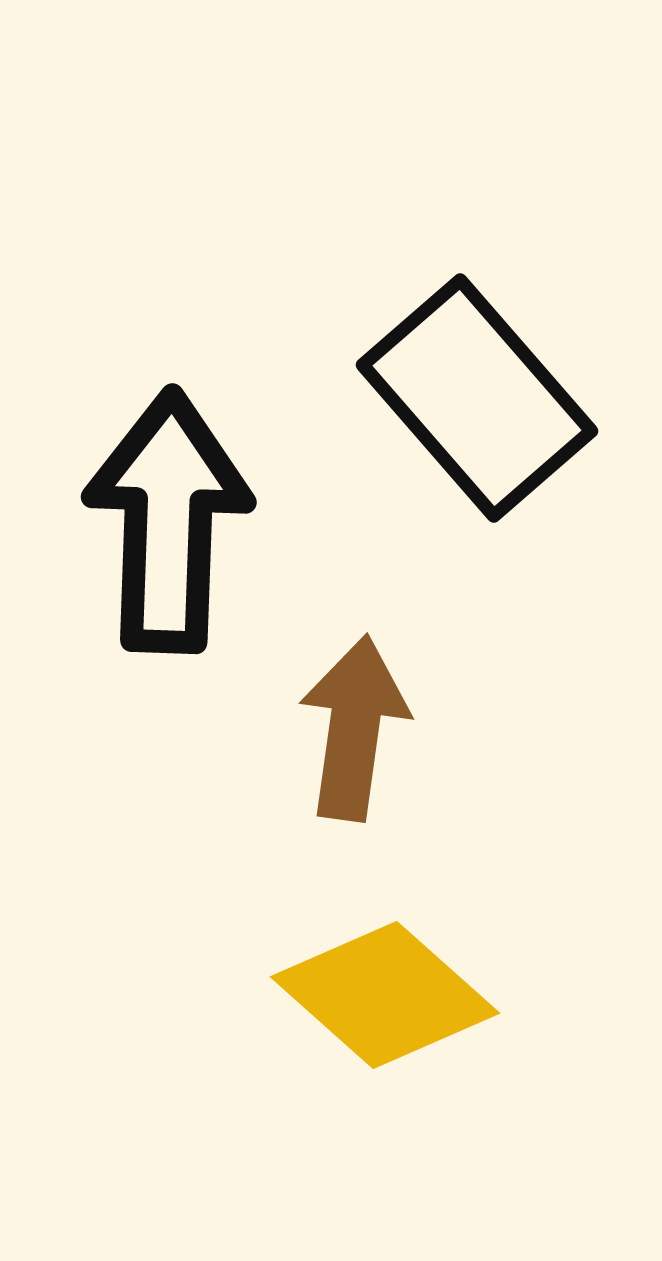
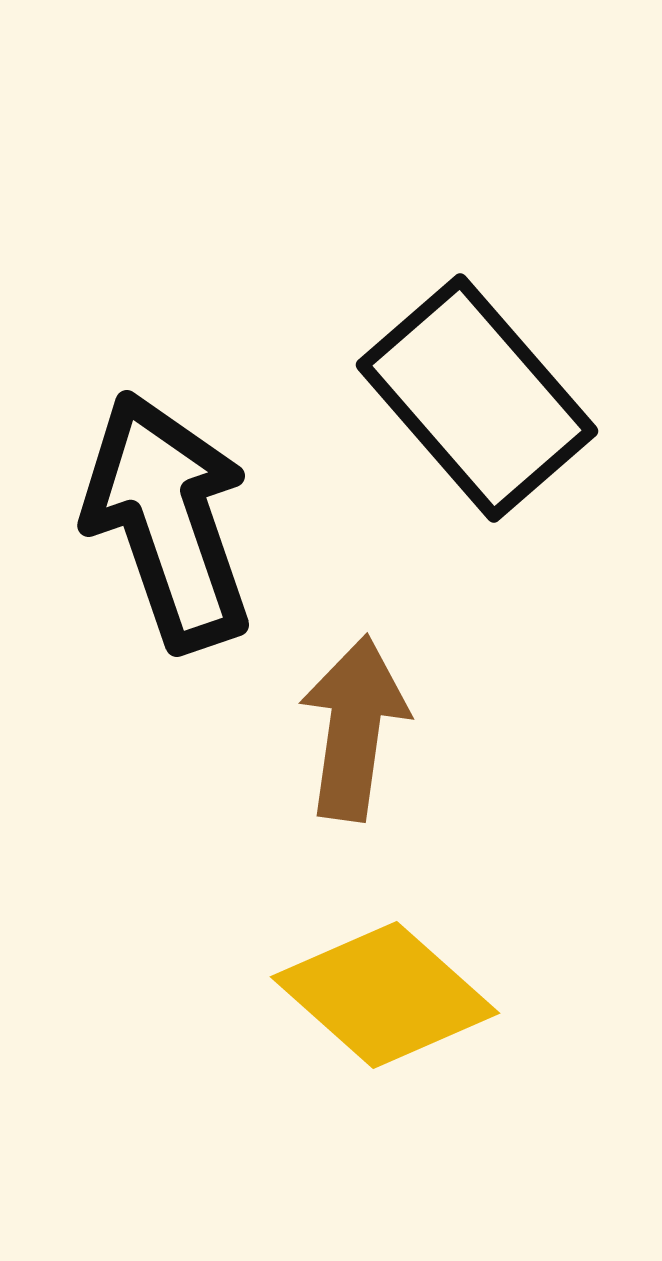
black arrow: rotated 21 degrees counterclockwise
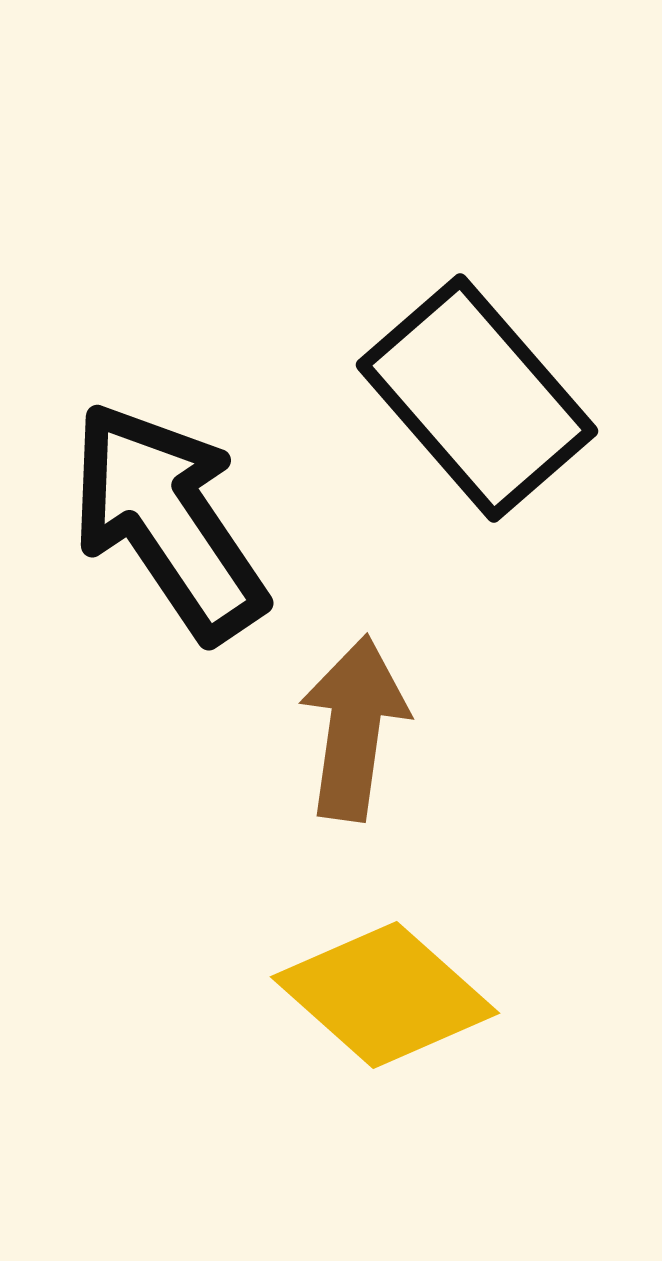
black arrow: rotated 15 degrees counterclockwise
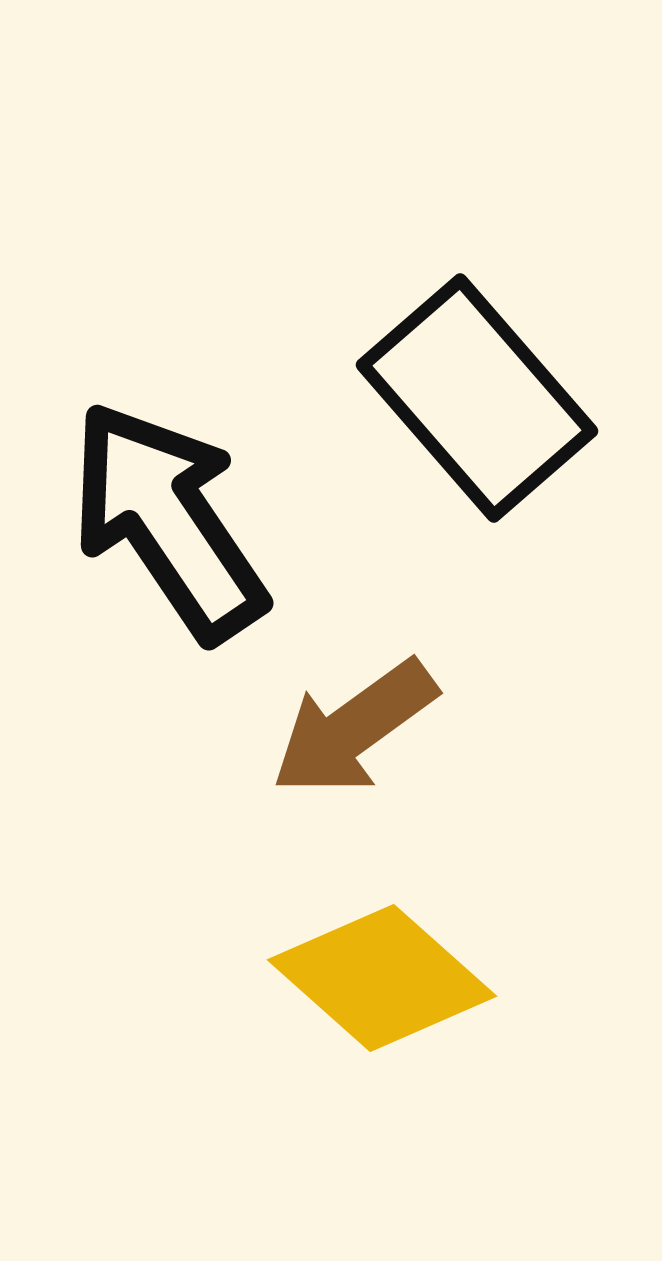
brown arrow: rotated 134 degrees counterclockwise
yellow diamond: moved 3 px left, 17 px up
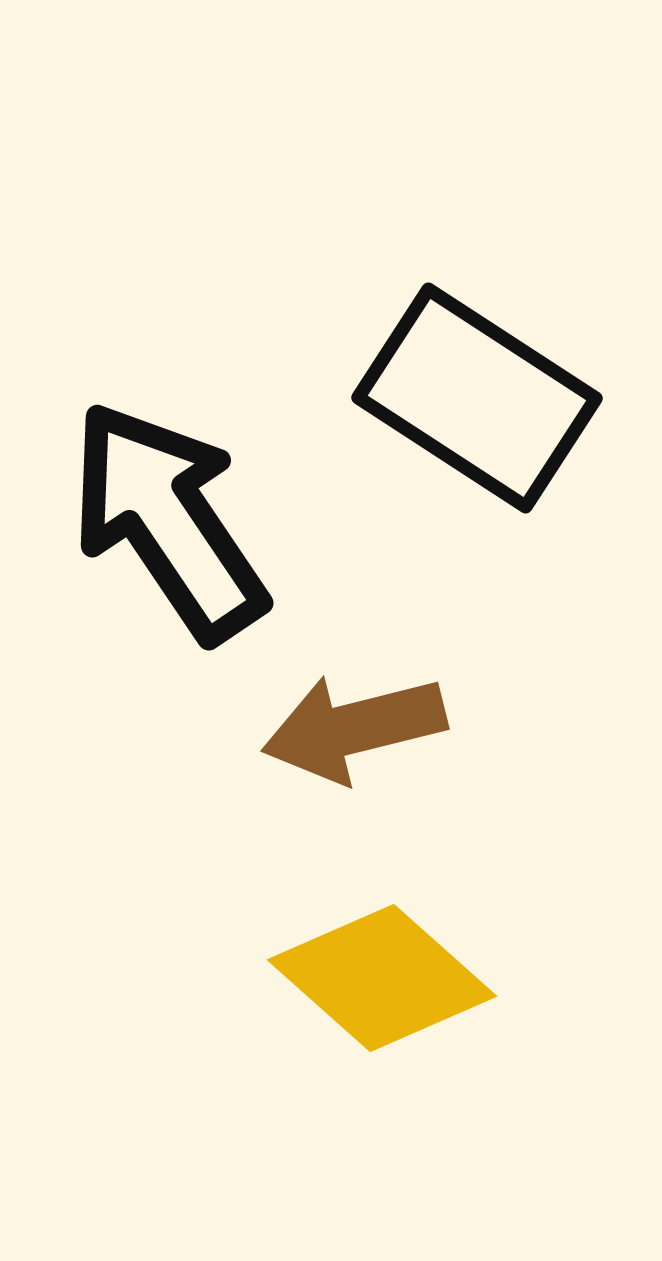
black rectangle: rotated 16 degrees counterclockwise
brown arrow: rotated 22 degrees clockwise
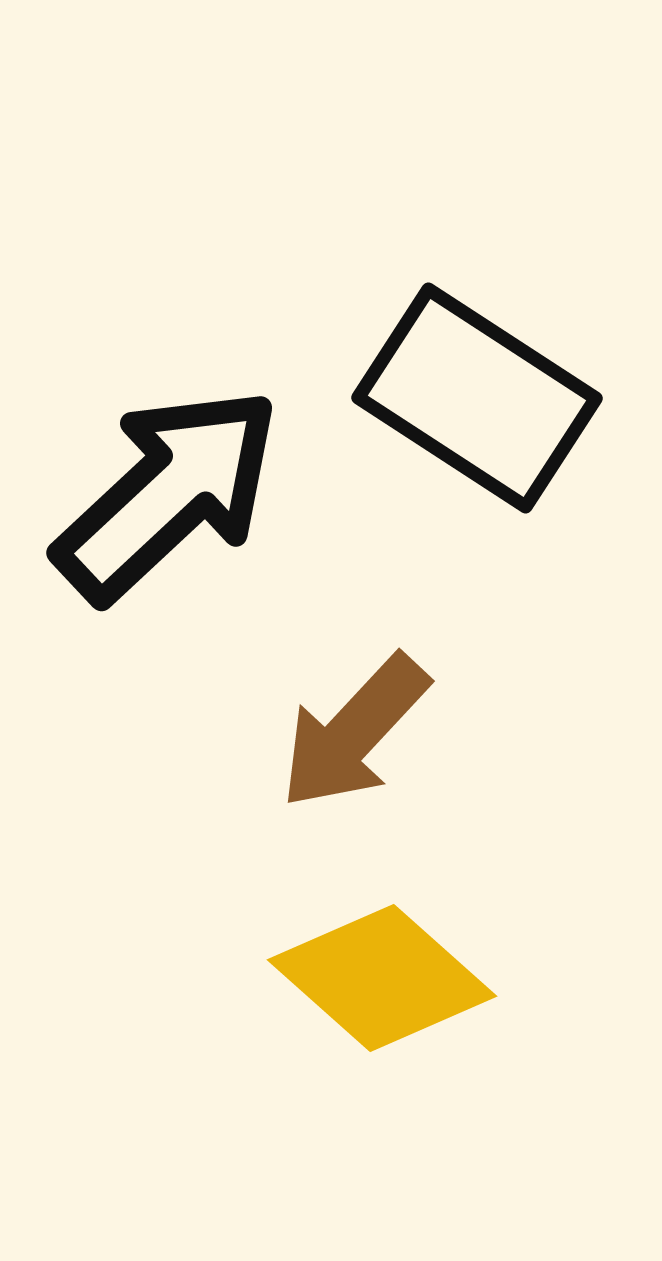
black arrow: moved 27 px up; rotated 81 degrees clockwise
brown arrow: moved 4 px down; rotated 33 degrees counterclockwise
